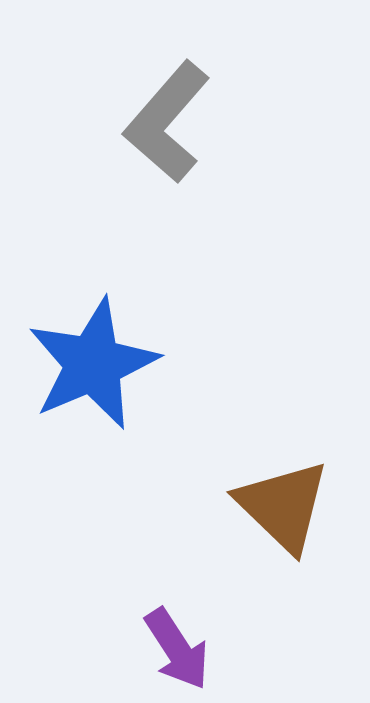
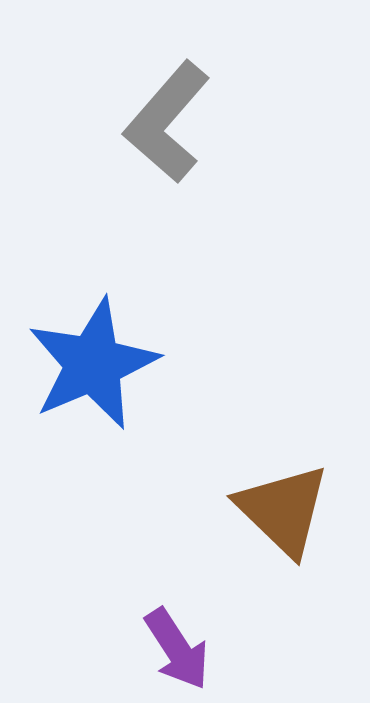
brown triangle: moved 4 px down
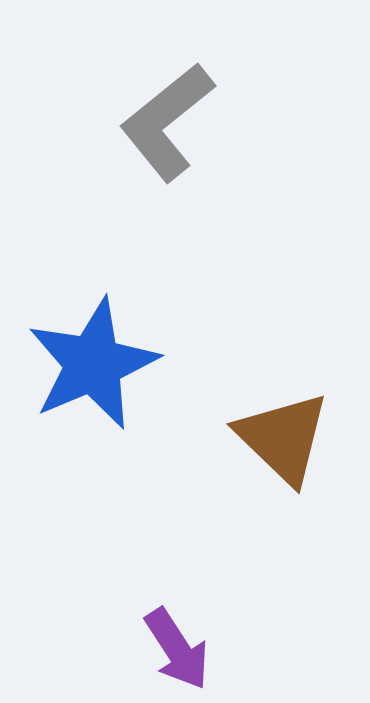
gray L-shape: rotated 10 degrees clockwise
brown triangle: moved 72 px up
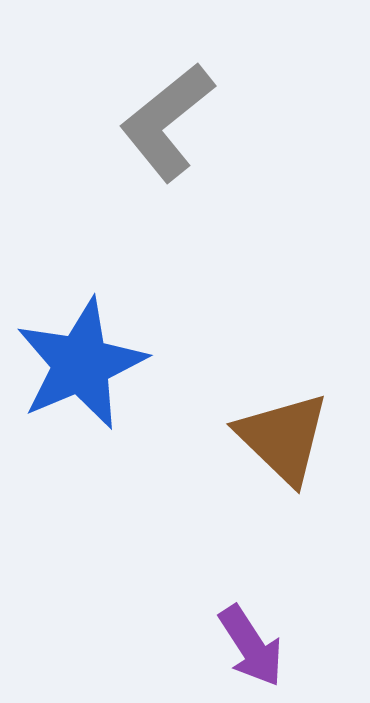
blue star: moved 12 px left
purple arrow: moved 74 px right, 3 px up
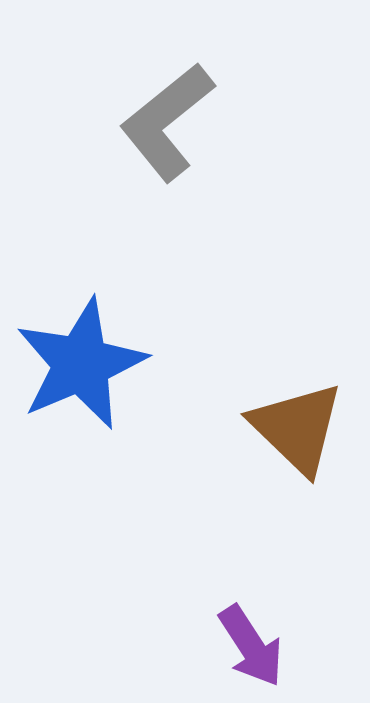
brown triangle: moved 14 px right, 10 px up
